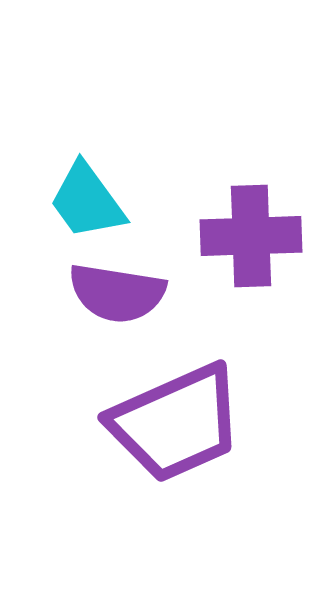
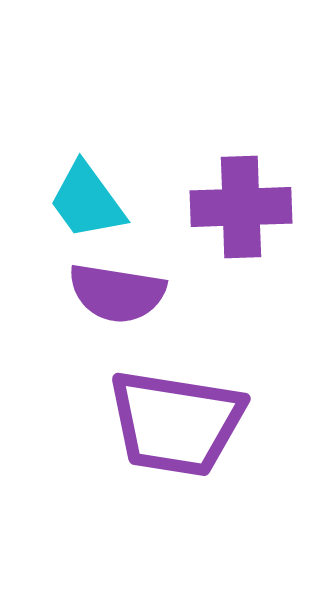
purple cross: moved 10 px left, 29 px up
purple trapezoid: rotated 33 degrees clockwise
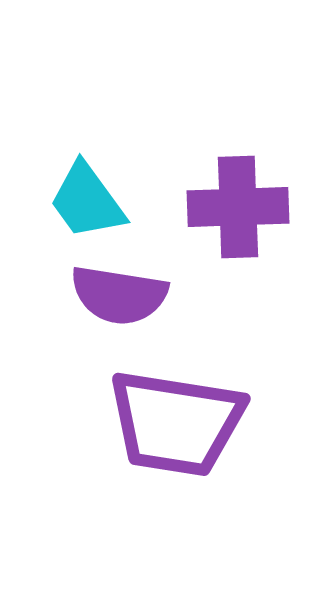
purple cross: moved 3 px left
purple semicircle: moved 2 px right, 2 px down
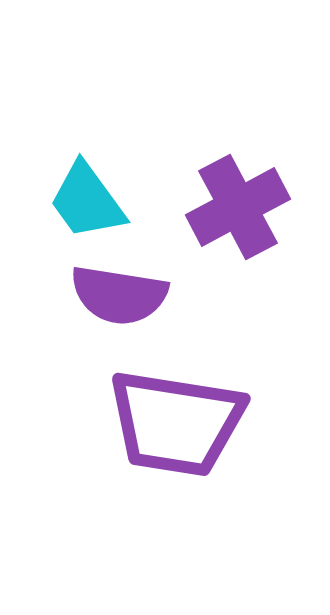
purple cross: rotated 26 degrees counterclockwise
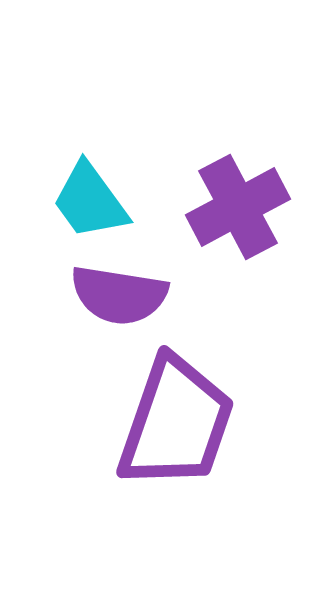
cyan trapezoid: moved 3 px right
purple trapezoid: rotated 80 degrees counterclockwise
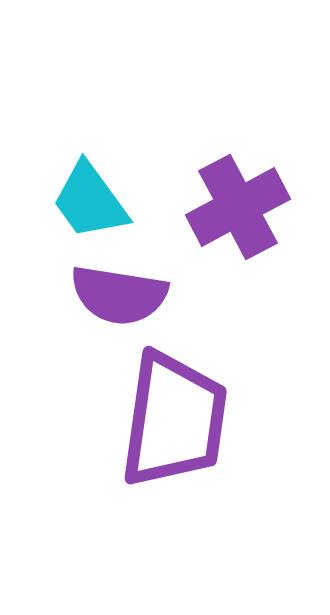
purple trapezoid: moved 2 px left, 3 px up; rotated 11 degrees counterclockwise
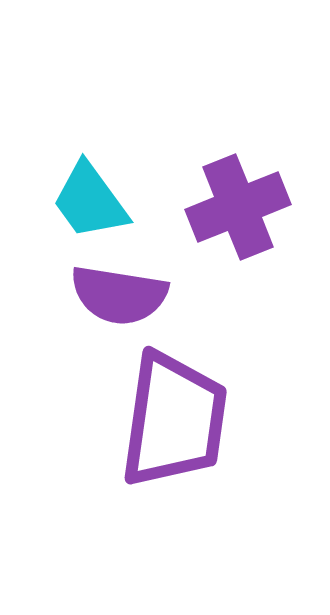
purple cross: rotated 6 degrees clockwise
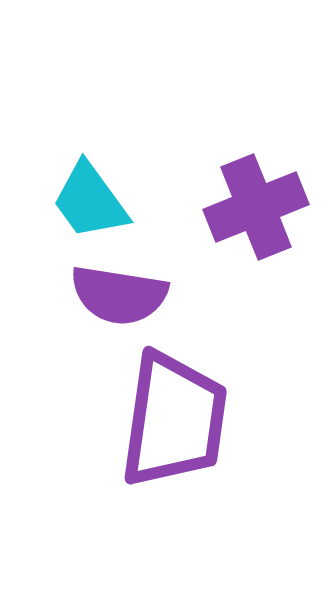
purple cross: moved 18 px right
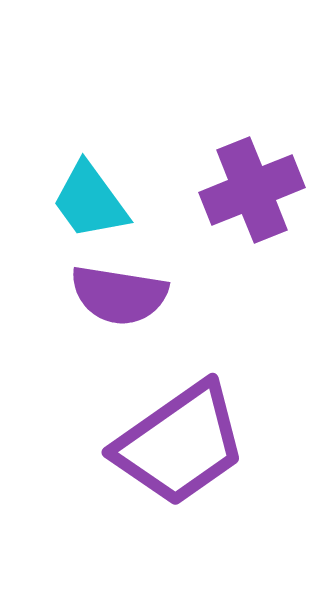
purple cross: moved 4 px left, 17 px up
purple trapezoid: moved 6 px right, 24 px down; rotated 47 degrees clockwise
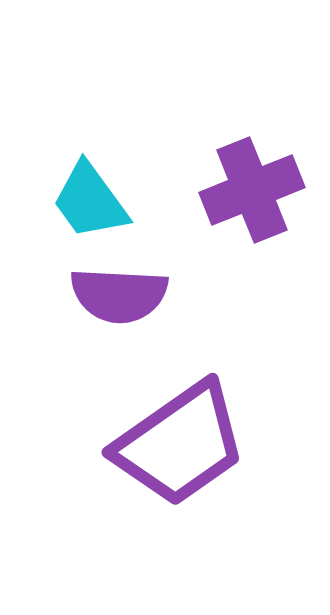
purple semicircle: rotated 6 degrees counterclockwise
